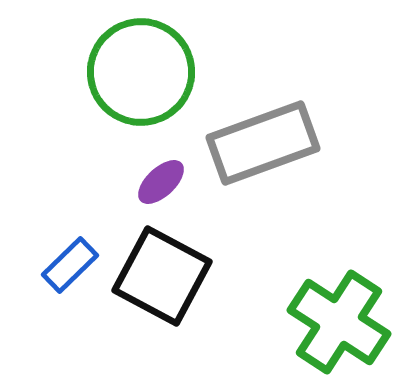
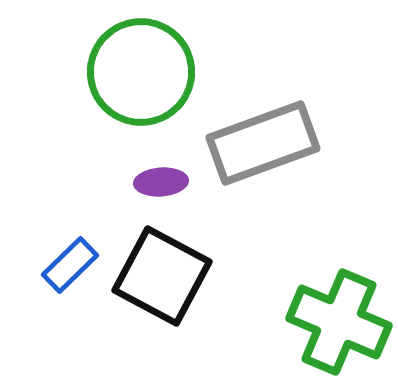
purple ellipse: rotated 39 degrees clockwise
green cross: rotated 10 degrees counterclockwise
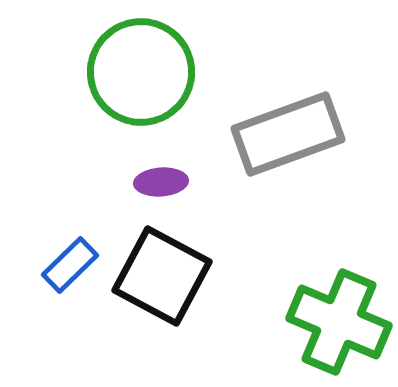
gray rectangle: moved 25 px right, 9 px up
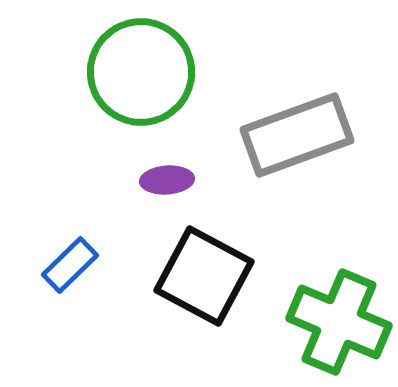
gray rectangle: moved 9 px right, 1 px down
purple ellipse: moved 6 px right, 2 px up
black square: moved 42 px right
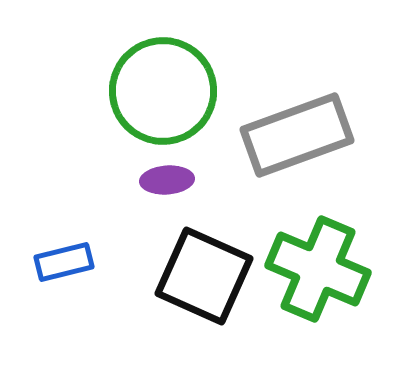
green circle: moved 22 px right, 19 px down
blue rectangle: moved 6 px left, 3 px up; rotated 30 degrees clockwise
black square: rotated 4 degrees counterclockwise
green cross: moved 21 px left, 53 px up
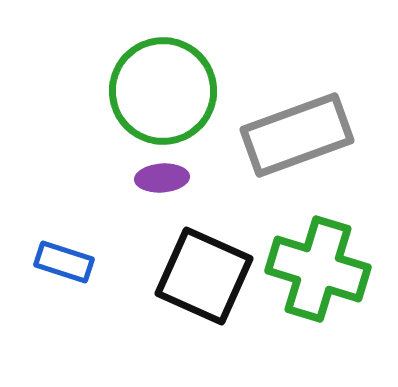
purple ellipse: moved 5 px left, 2 px up
blue rectangle: rotated 32 degrees clockwise
green cross: rotated 6 degrees counterclockwise
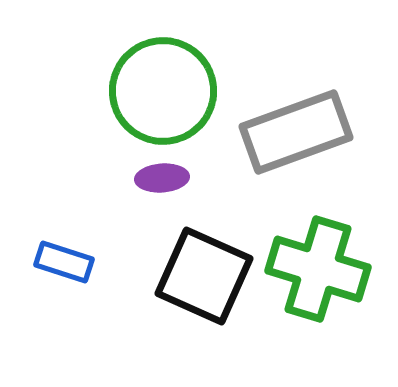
gray rectangle: moved 1 px left, 3 px up
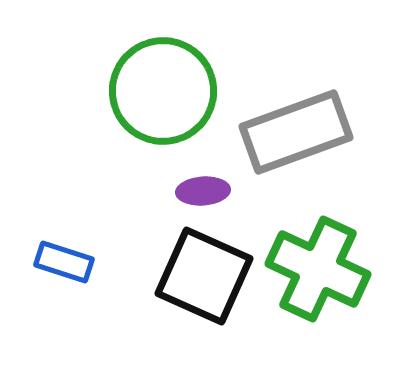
purple ellipse: moved 41 px right, 13 px down
green cross: rotated 8 degrees clockwise
